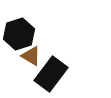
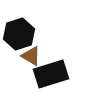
black rectangle: rotated 36 degrees clockwise
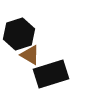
brown triangle: moved 1 px left, 1 px up
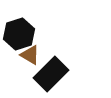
black rectangle: rotated 28 degrees counterclockwise
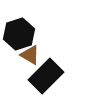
black rectangle: moved 5 px left, 2 px down
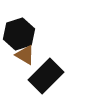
brown triangle: moved 5 px left
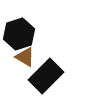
brown triangle: moved 2 px down
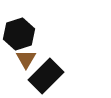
brown triangle: moved 1 px right, 2 px down; rotated 30 degrees clockwise
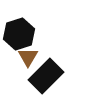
brown triangle: moved 2 px right, 2 px up
